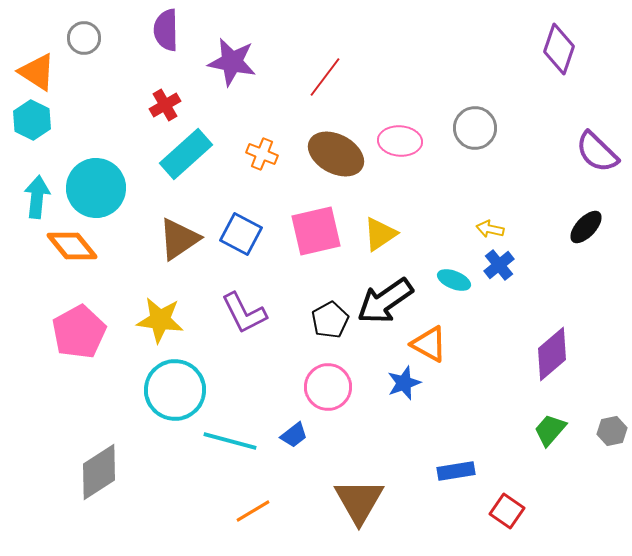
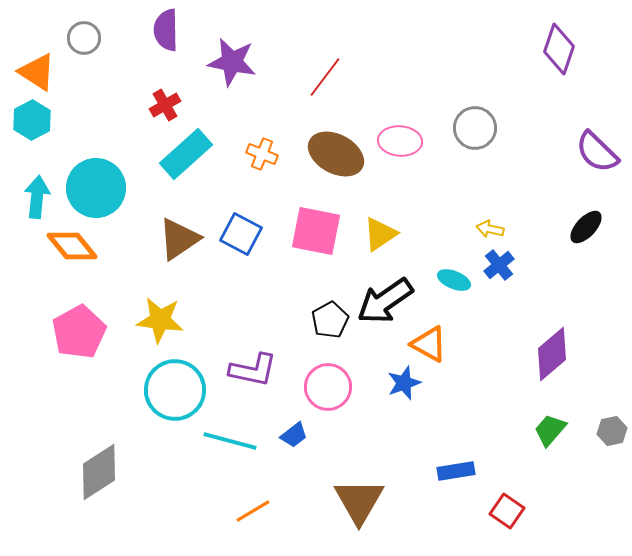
cyan hexagon at (32, 120): rotated 6 degrees clockwise
pink square at (316, 231): rotated 24 degrees clockwise
purple L-shape at (244, 313): moved 9 px right, 57 px down; rotated 51 degrees counterclockwise
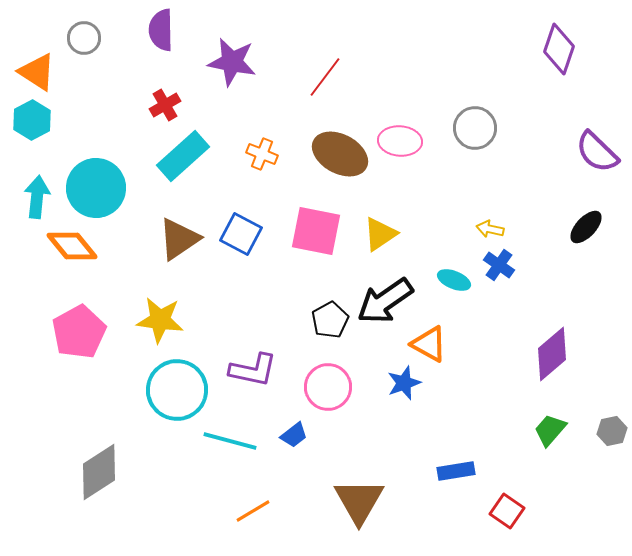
purple semicircle at (166, 30): moved 5 px left
cyan rectangle at (186, 154): moved 3 px left, 2 px down
brown ellipse at (336, 154): moved 4 px right
blue cross at (499, 265): rotated 16 degrees counterclockwise
cyan circle at (175, 390): moved 2 px right
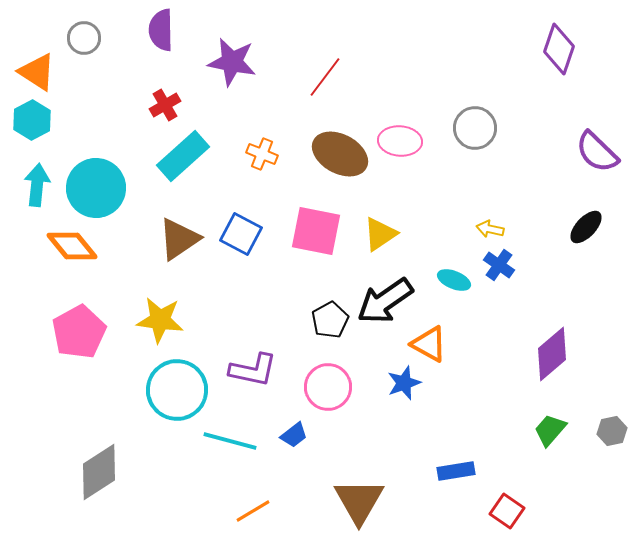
cyan arrow at (37, 197): moved 12 px up
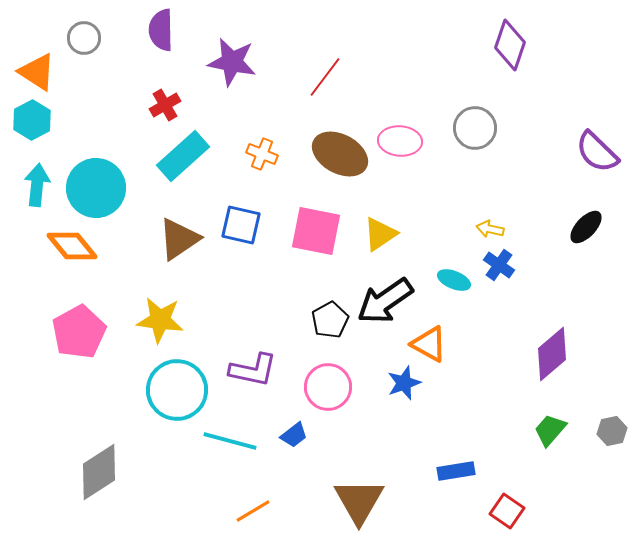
purple diamond at (559, 49): moved 49 px left, 4 px up
blue square at (241, 234): moved 9 px up; rotated 15 degrees counterclockwise
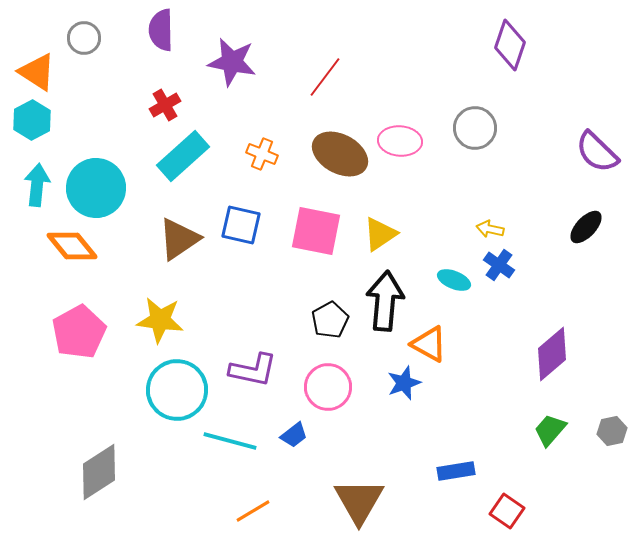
black arrow at (385, 301): rotated 130 degrees clockwise
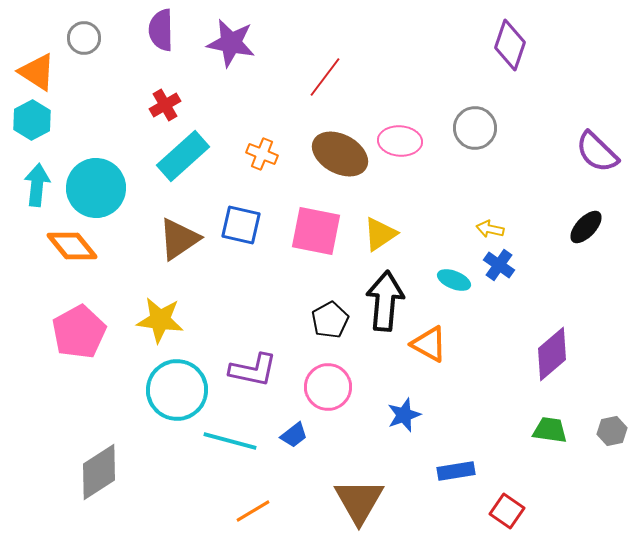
purple star at (232, 62): moved 1 px left, 19 px up
blue star at (404, 383): moved 32 px down
green trapezoid at (550, 430): rotated 57 degrees clockwise
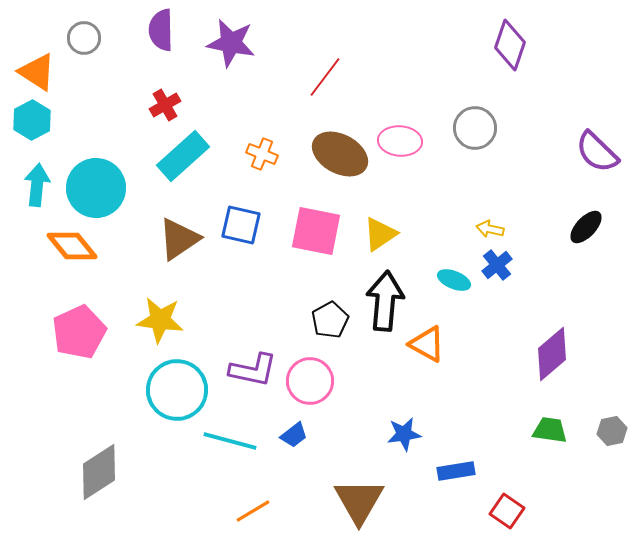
blue cross at (499, 265): moved 2 px left; rotated 16 degrees clockwise
pink pentagon at (79, 332): rotated 4 degrees clockwise
orange triangle at (429, 344): moved 2 px left
pink circle at (328, 387): moved 18 px left, 6 px up
blue star at (404, 415): moved 19 px down; rotated 12 degrees clockwise
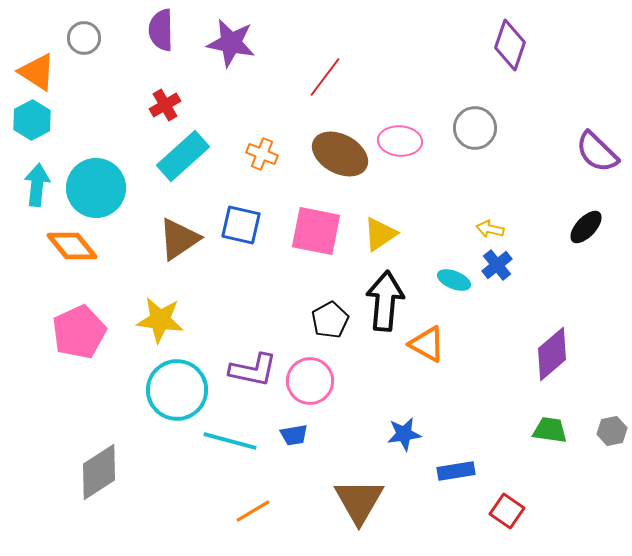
blue trapezoid at (294, 435): rotated 28 degrees clockwise
